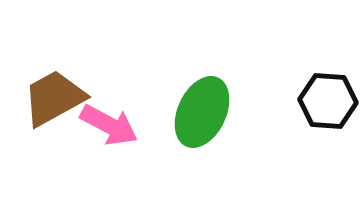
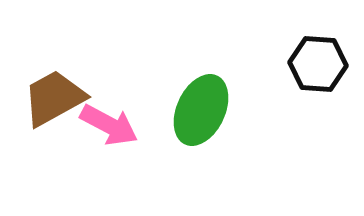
black hexagon: moved 10 px left, 37 px up
green ellipse: moved 1 px left, 2 px up
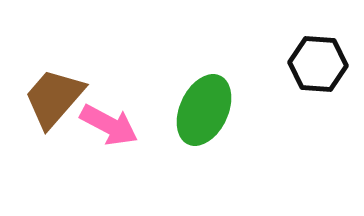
brown trapezoid: rotated 20 degrees counterclockwise
green ellipse: moved 3 px right
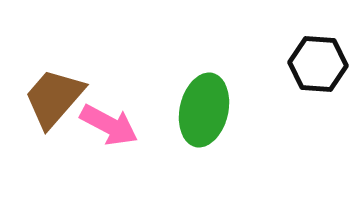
green ellipse: rotated 12 degrees counterclockwise
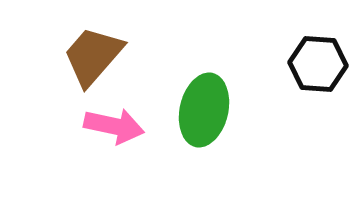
brown trapezoid: moved 39 px right, 42 px up
pink arrow: moved 5 px right, 1 px down; rotated 16 degrees counterclockwise
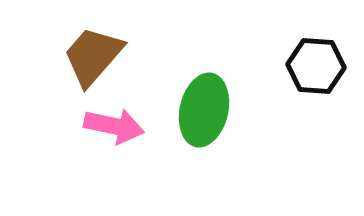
black hexagon: moved 2 px left, 2 px down
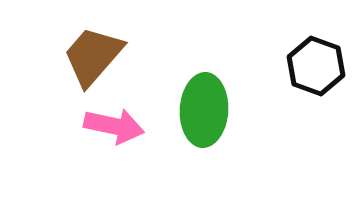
black hexagon: rotated 16 degrees clockwise
green ellipse: rotated 10 degrees counterclockwise
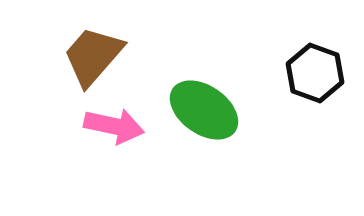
black hexagon: moved 1 px left, 7 px down
green ellipse: rotated 58 degrees counterclockwise
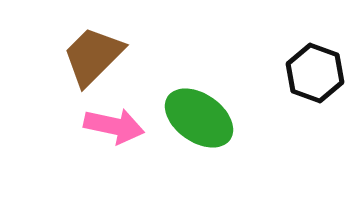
brown trapezoid: rotated 4 degrees clockwise
green ellipse: moved 5 px left, 8 px down
